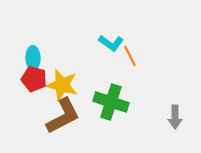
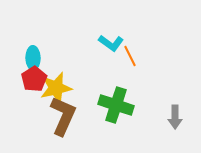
red pentagon: rotated 25 degrees clockwise
yellow star: moved 6 px left, 3 px down; rotated 28 degrees counterclockwise
green cross: moved 5 px right, 3 px down
brown L-shape: rotated 39 degrees counterclockwise
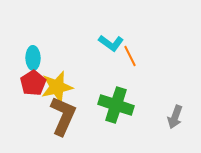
red pentagon: moved 1 px left, 4 px down
yellow star: moved 1 px right, 1 px up
gray arrow: rotated 20 degrees clockwise
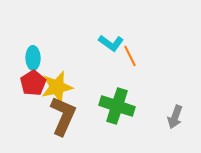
green cross: moved 1 px right, 1 px down
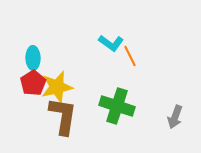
brown L-shape: rotated 15 degrees counterclockwise
